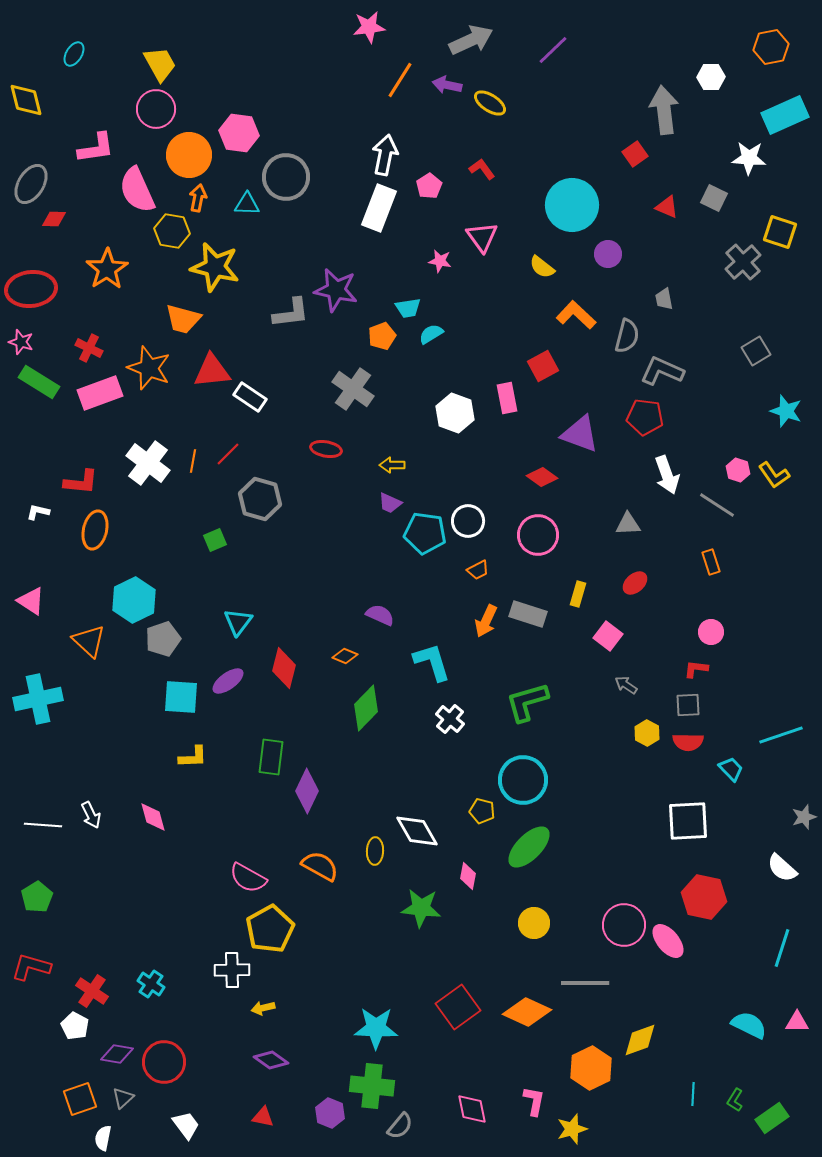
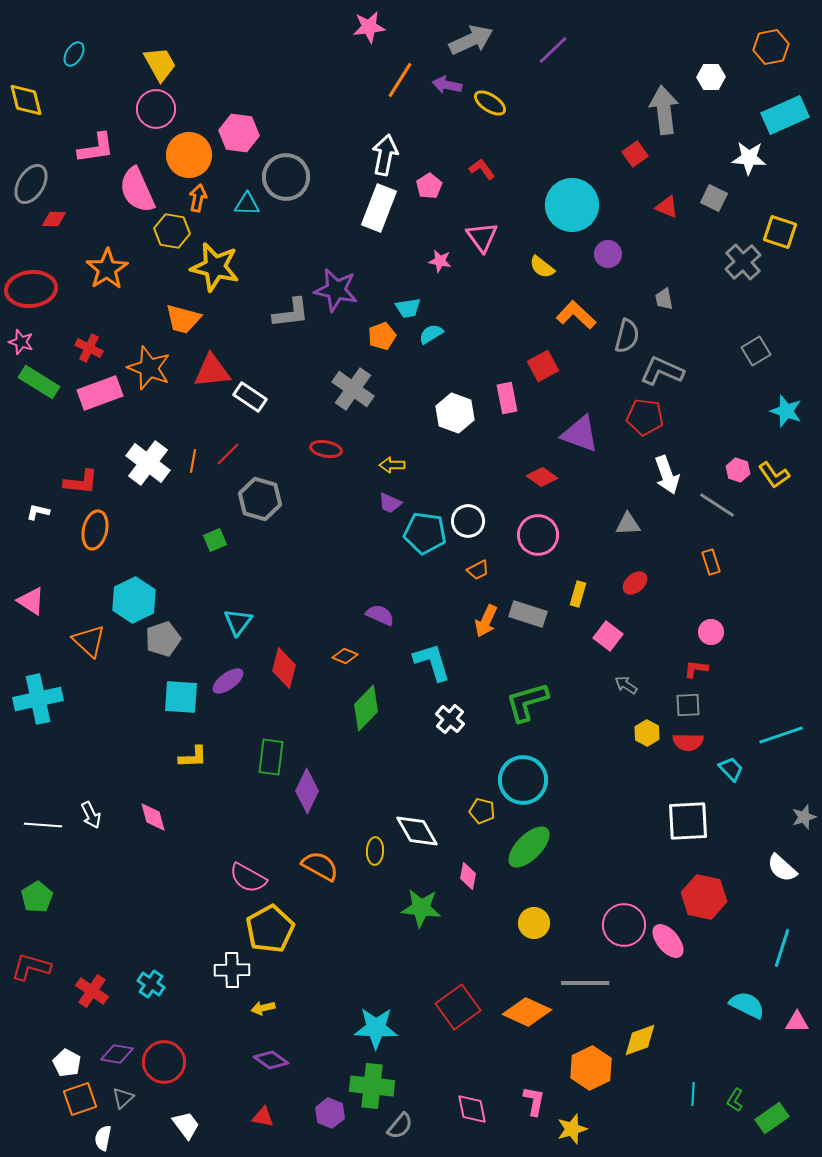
cyan semicircle at (749, 1025): moved 2 px left, 20 px up
white pentagon at (75, 1026): moved 8 px left, 37 px down
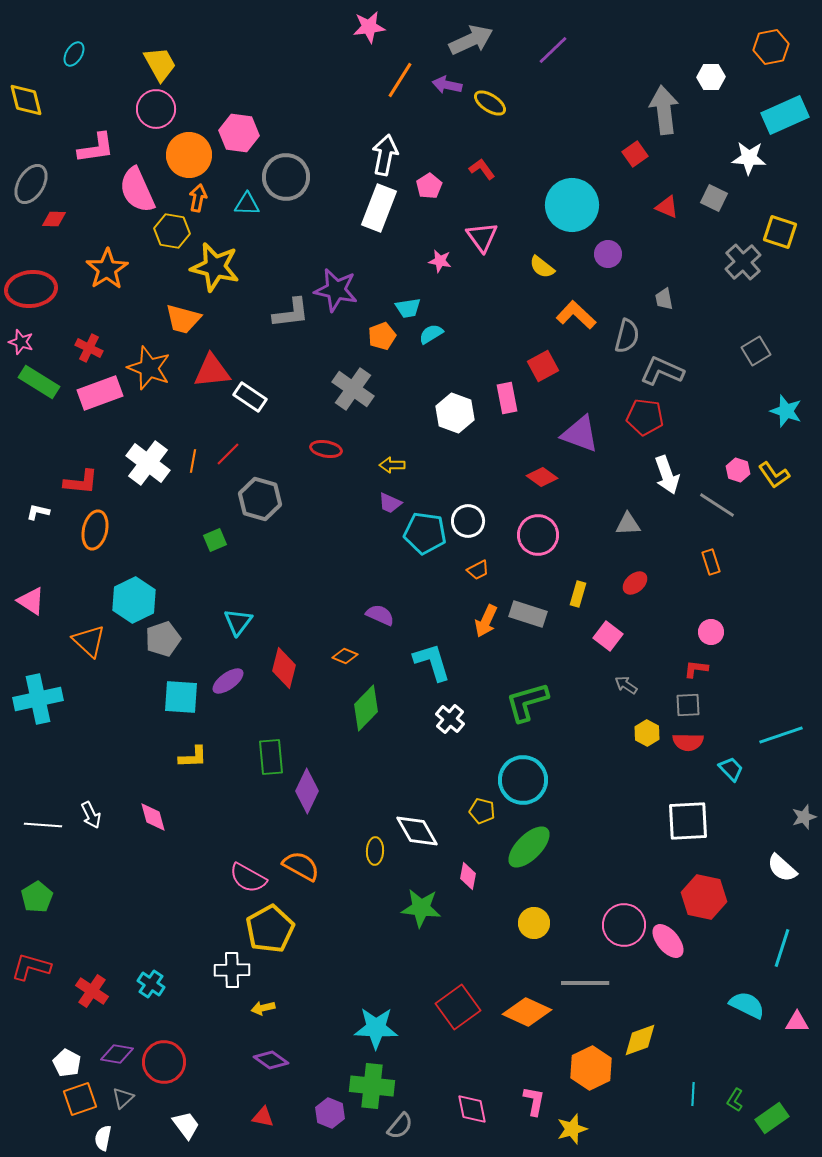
green rectangle at (271, 757): rotated 12 degrees counterclockwise
orange semicircle at (320, 866): moved 19 px left
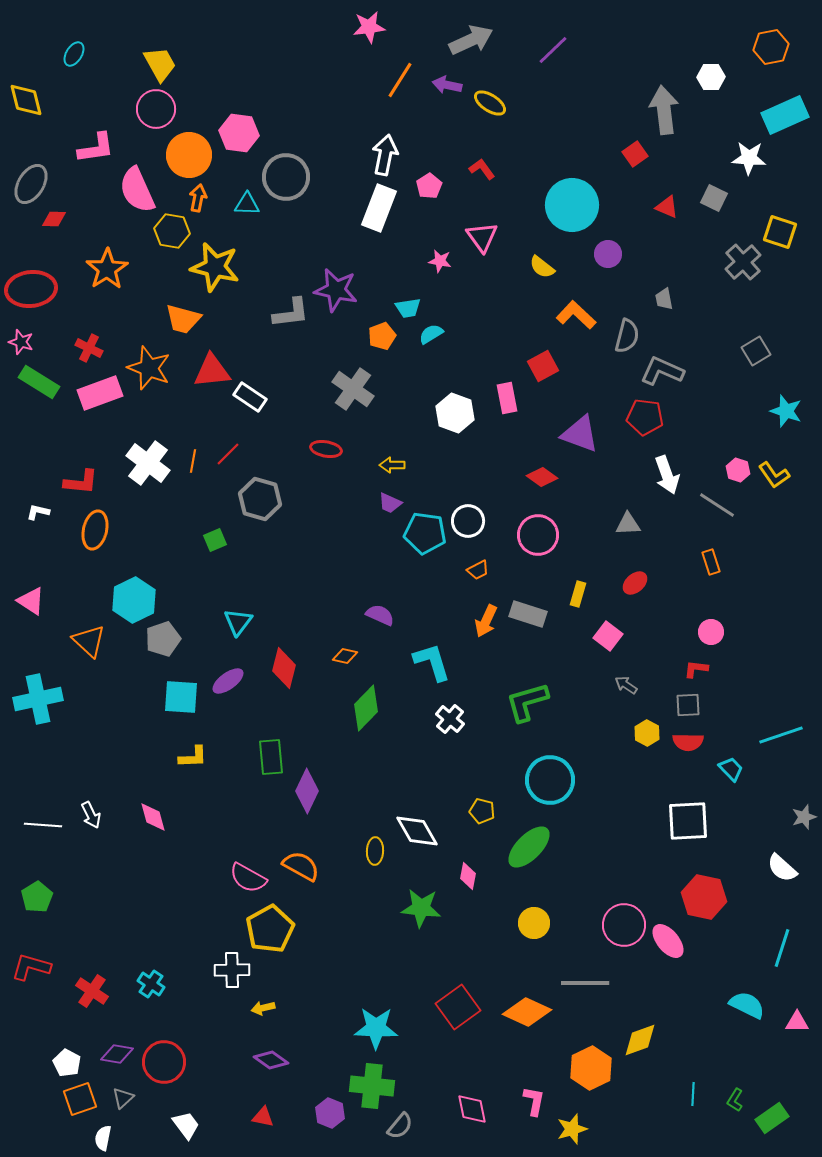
orange diamond at (345, 656): rotated 10 degrees counterclockwise
cyan circle at (523, 780): moved 27 px right
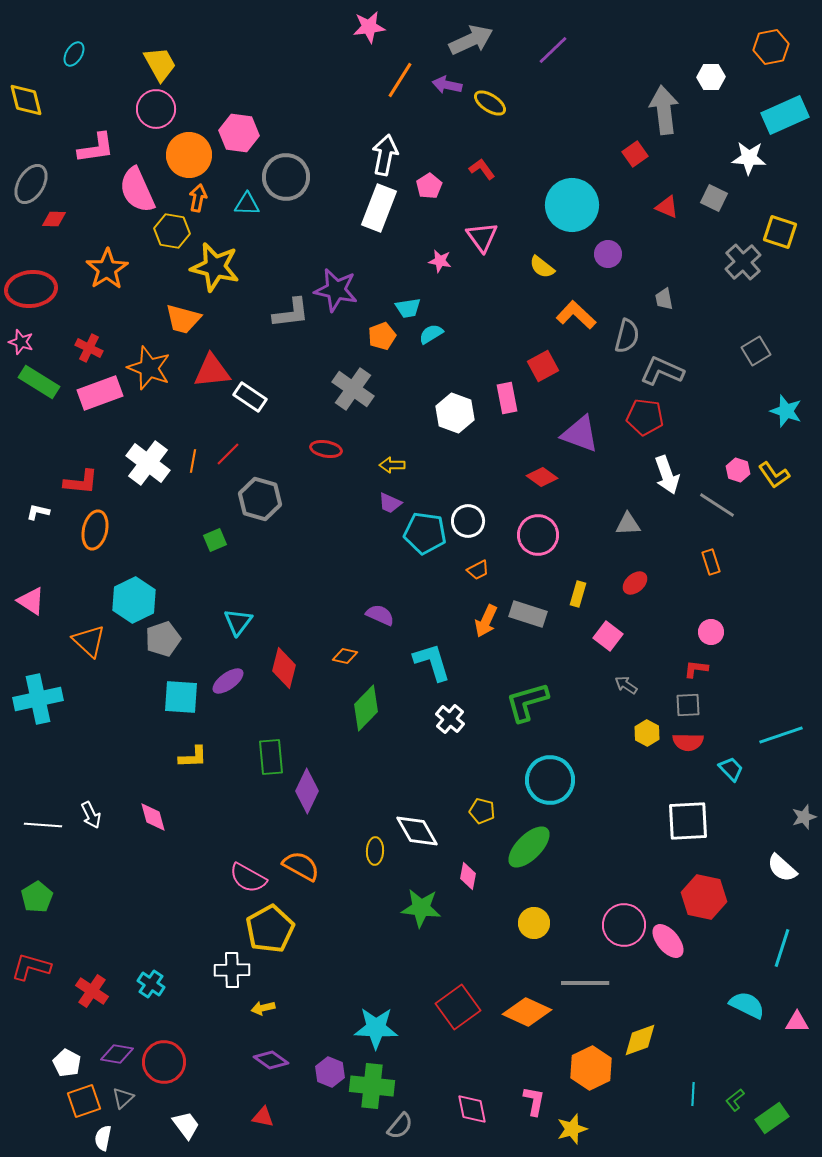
orange square at (80, 1099): moved 4 px right, 2 px down
green L-shape at (735, 1100): rotated 20 degrees clockwise
purple hexagon at (330, 1113): moved 41 px up
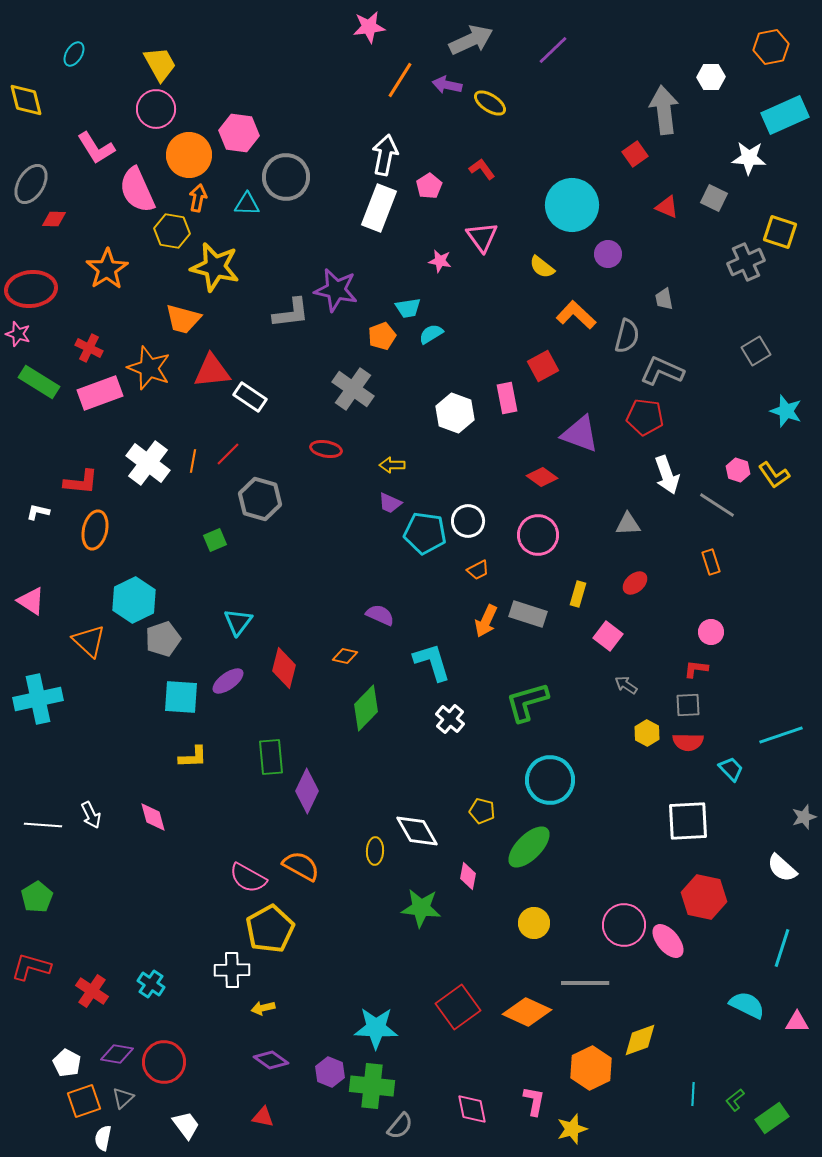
pink L-shape at (96, 148): rotated 66 degrees clockwise
gray cross at (743, 262): moved 3 px right; rotated 18 degrees clockwise
pink star at (21, 342): moved 3 px left, 8 px up
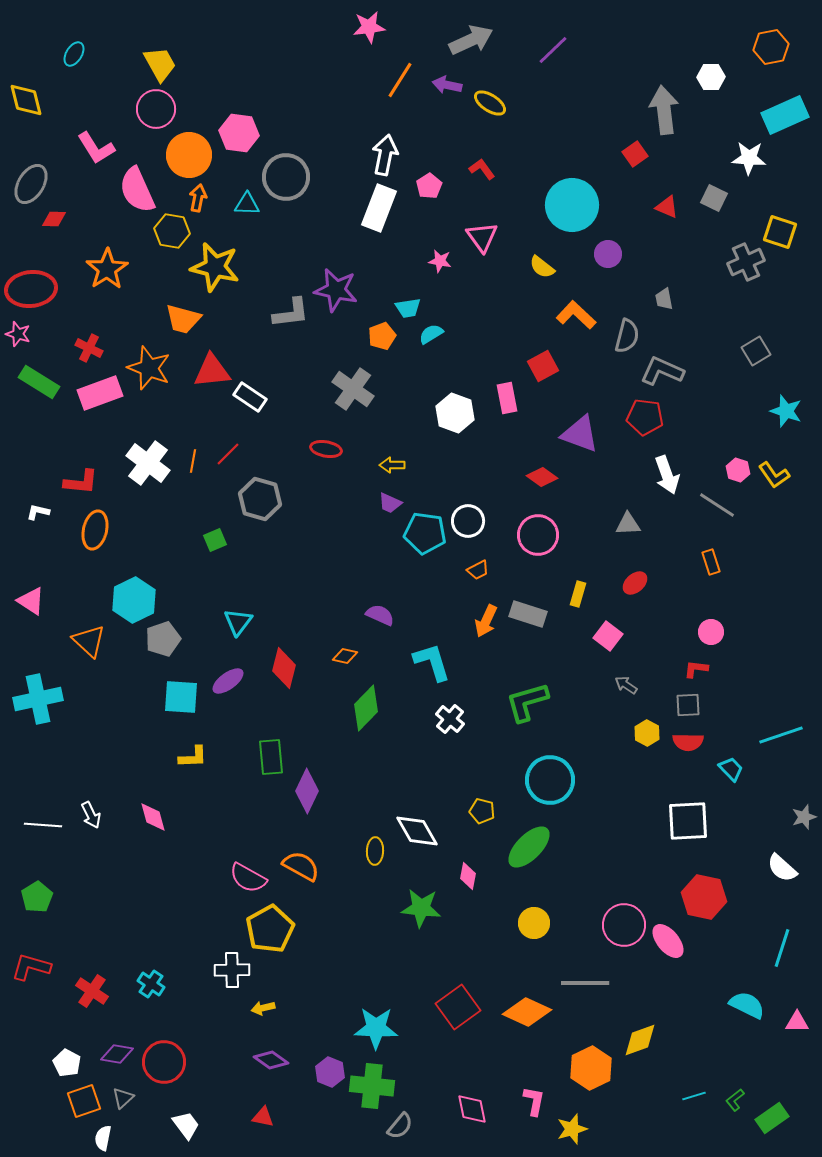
cyan line at (693, 1094): moved 1 px right, 2 px down; rotated 70 degrees clockwise
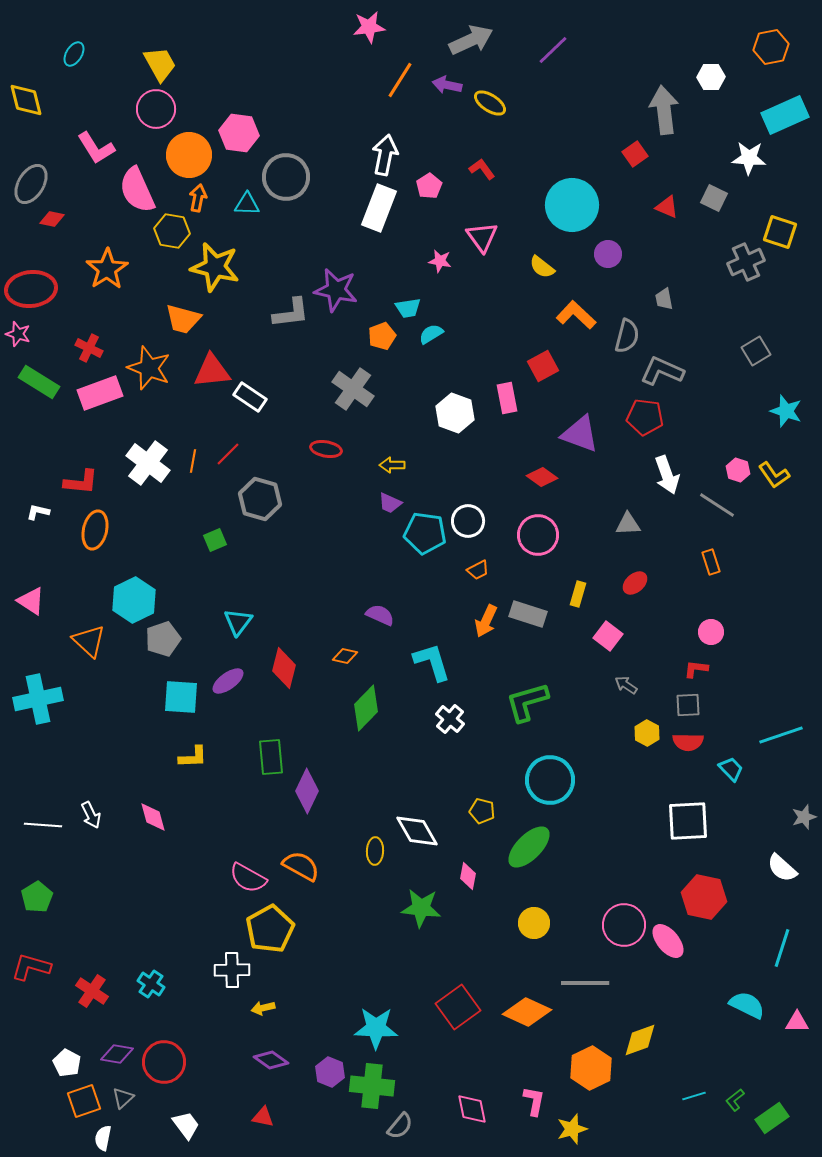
red diamond at (54, 219): moved 2 px left; rotated 10 degrees clockwise
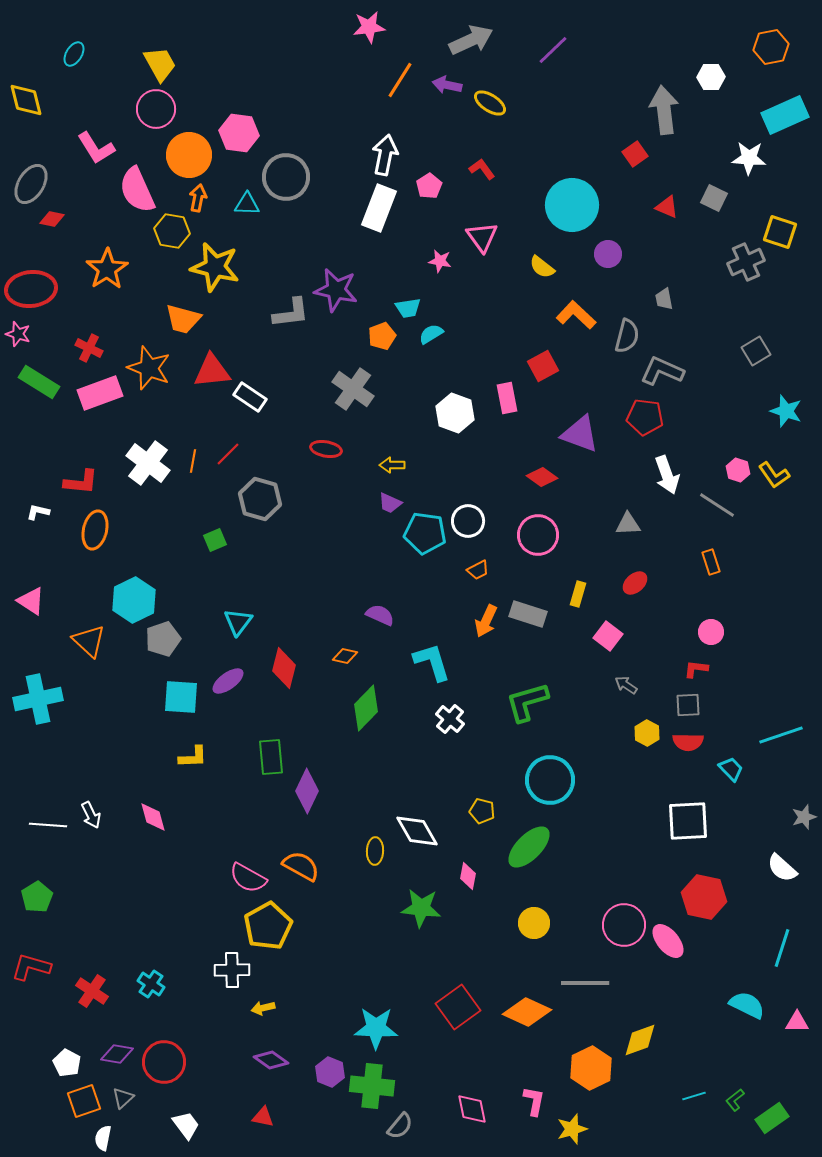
white line at (43, 825): moved 5 px right
yellow pentagon at (270, 929): moved 2 px left, 3 px up
